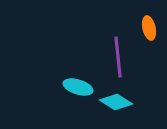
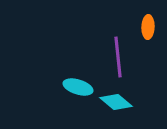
orange ellipse: moved 1 px left, 1 px up; rotated 15 degrees clockwise
cyan diamond: rotated 8 degrees clockwise
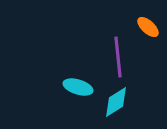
orange ellipse: rotated 50 degrees counterclockwise
cyan diamond: rotated 72 degrees counterclockwise
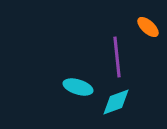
purple line: moved 1 px left
cyan diamond: rotated 12 degrees clockwise
